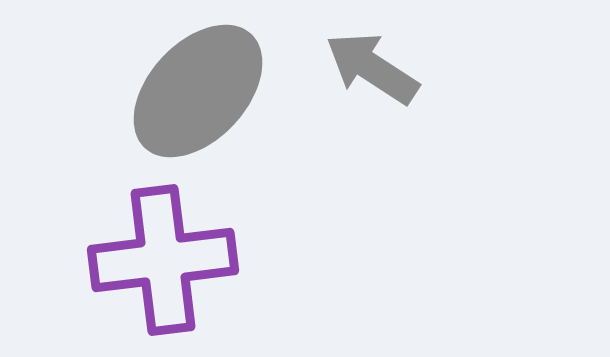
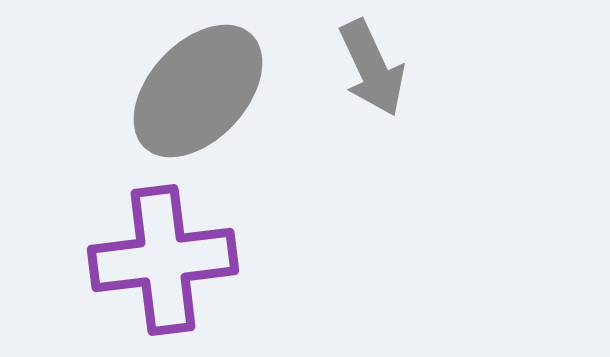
gray arrow: rotated 148 degrees counterclockwise
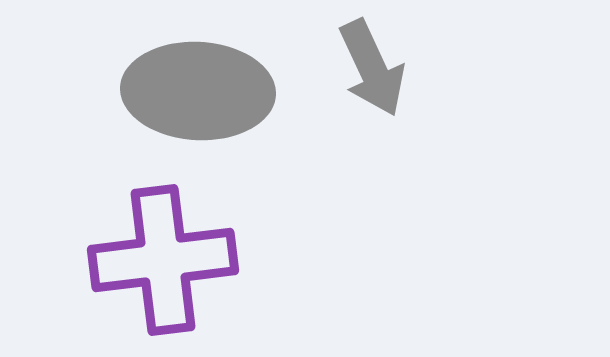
gray ellipse: rotated 50 degrees clockwise
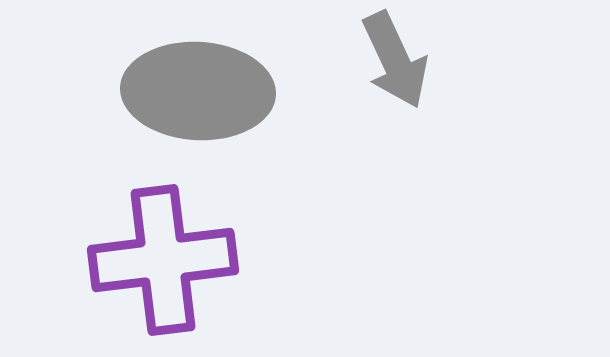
gray arrow: moved 23 px right, 8 px up
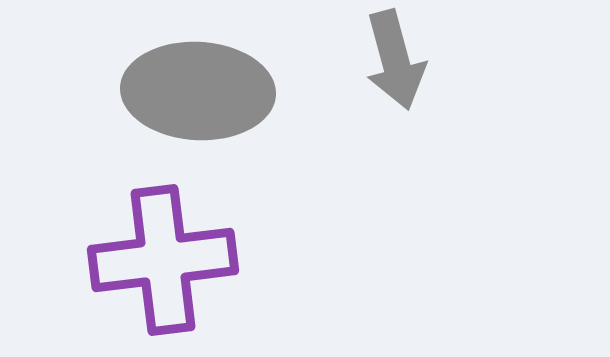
gray arrow: rotated 10 degrees clockwise
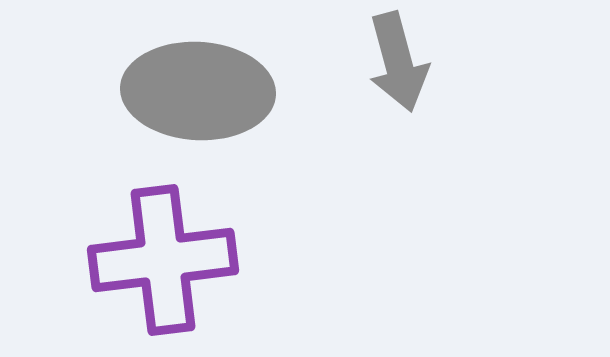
gray arrow: moved 3 px right, 2 px down
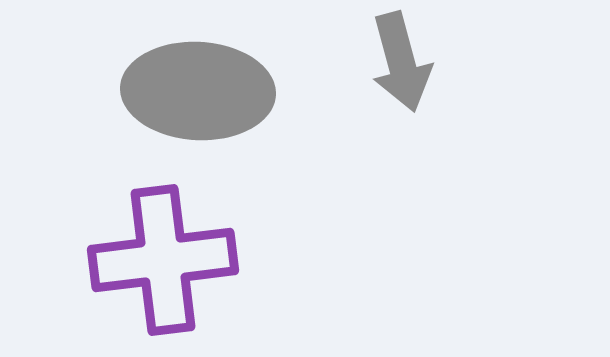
gray arrow: moved 3 px right
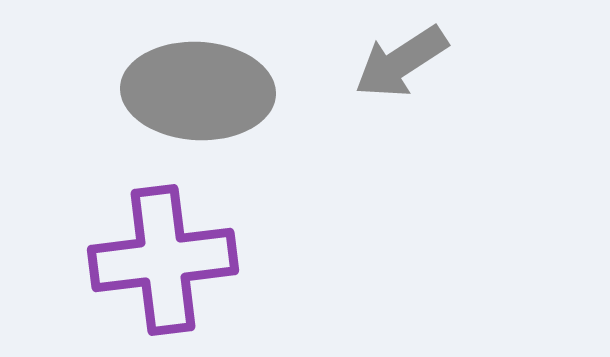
gray arrow: rotated 72 degrees clockwise
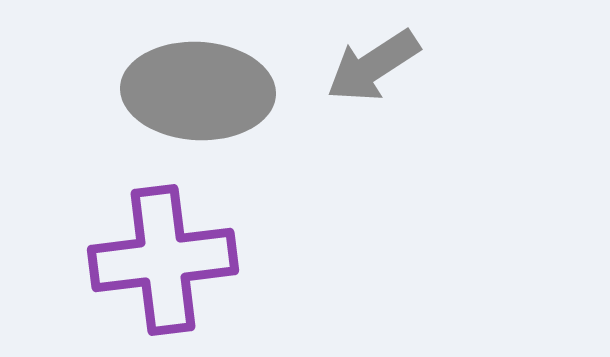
gray arrow: moved 28 px left, 4 px down
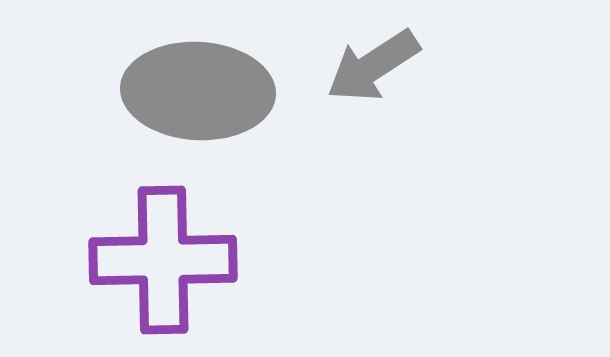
purple cross: rotated 6 degrees clockwise
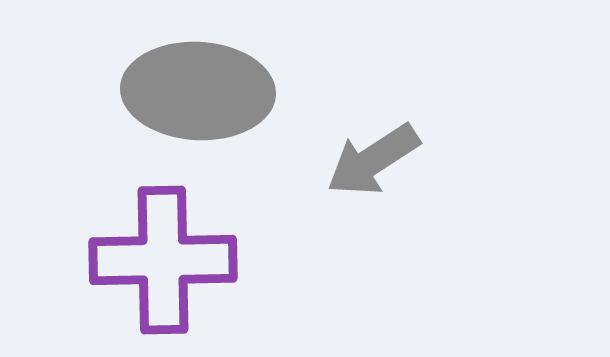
gray arrow: moved 94 px down
